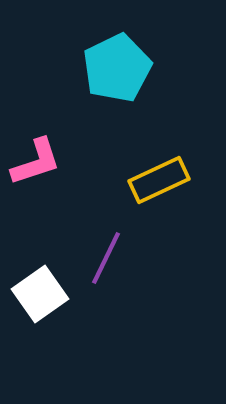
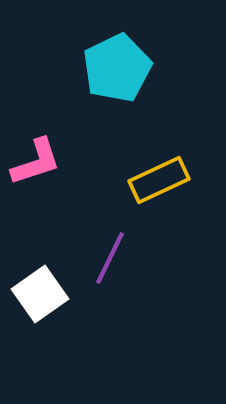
purple line: moved 4 px right
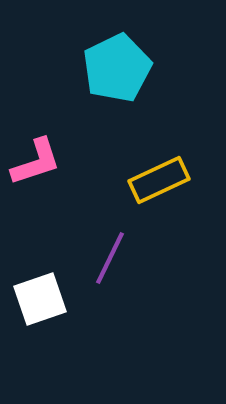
white square: moved 5 px down; rotated 16 degrees clockwise
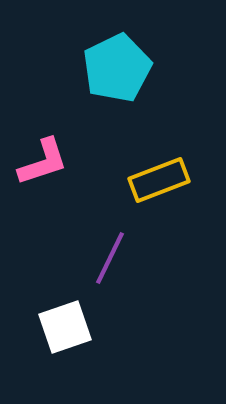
pink L-shape: moved 7 px right
yellow rectangle: rotated 4 degrees clockwise
white square: moved 25 px right, 28 px down
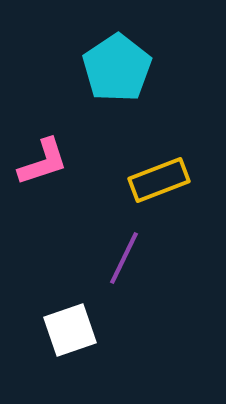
cyan pentagon: rotated 8 degrees counterclockwise
purple line: moved 14 px right
white square: moved 5 px right, 3 px down
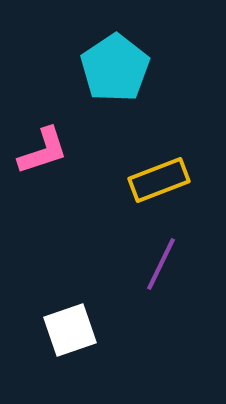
cyan pentagon: moved 2 px left
pink L-shape: moved 11 px up
purple line: moved 37 px right, 6 px down
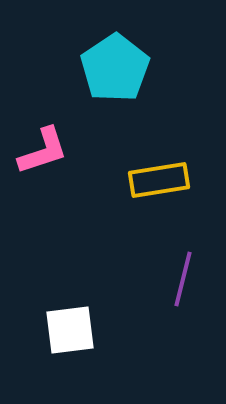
yellow rectangle: rotated 12 degrees clockwise
purple line: moved 22 px right, 15 px down; rotated 12 degrees counterclockwise
white square: rotated 12 degrees clockwise
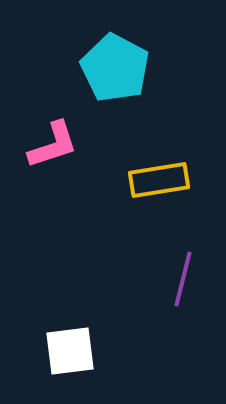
cyan pentagon: rotated 10 degrees counterclockwise
pink L-shape: moved 10 px right, 6 px up
white square: moved 21 px down
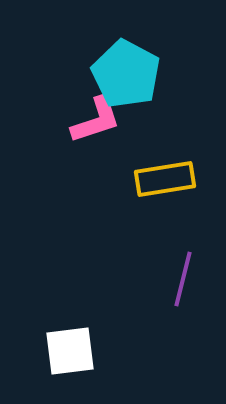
cyan pentagon: moved 11 px right, 6 px down
pink L-shape: moved 43 px right, 25 px up
yellow rectangle: moved 6 px right, 1 px up
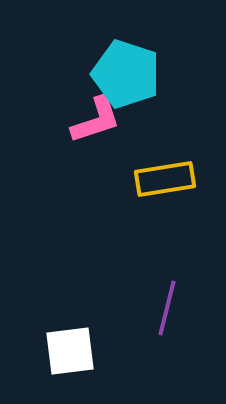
cyan pentagon: rotated 10 degrees counterclockwise
purple line: moved 16 px left, 29 px down
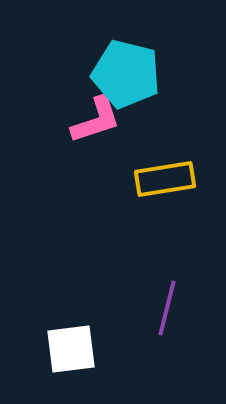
cyan pentagon: rotated 4 degrees counterclockwise
white square: moved 1 px right, 2 px up
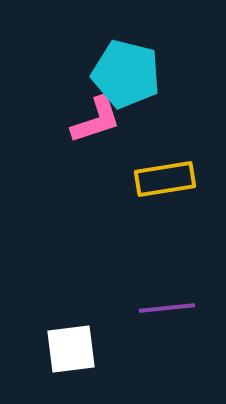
purple line: rotated 70 degrees clockwise
